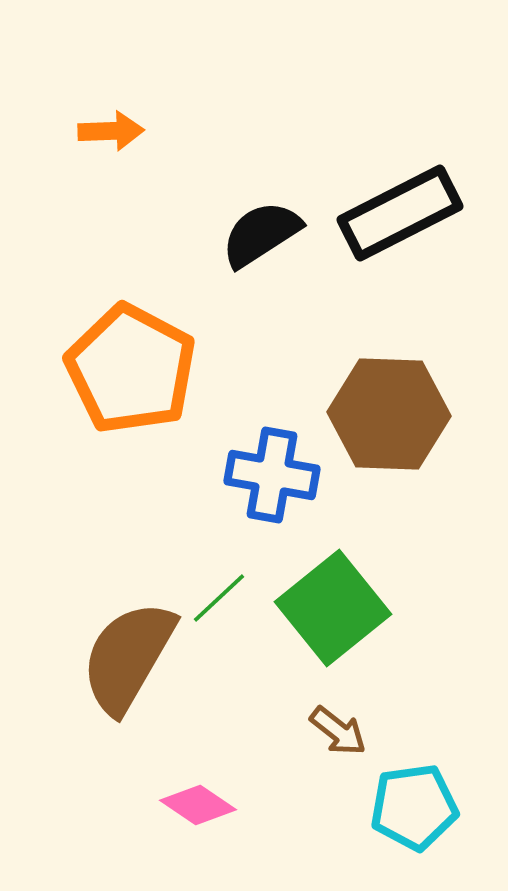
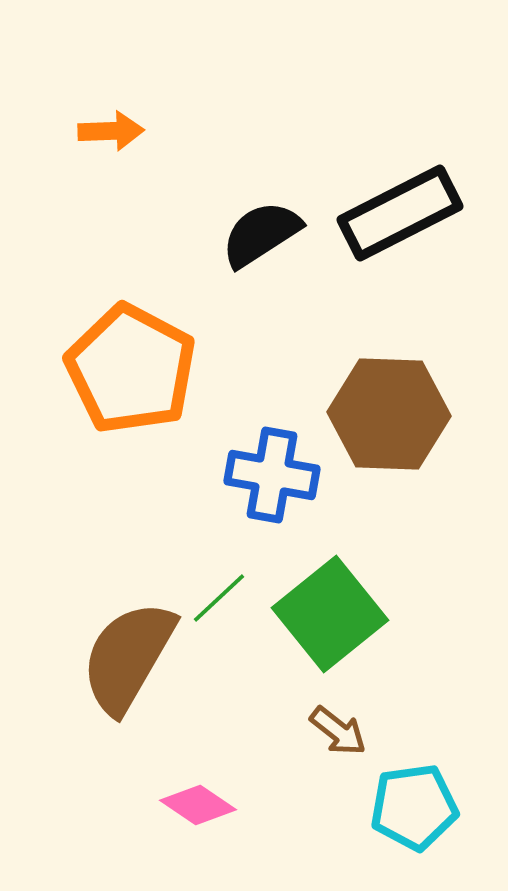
green square: moved 3 px left, 6 px down
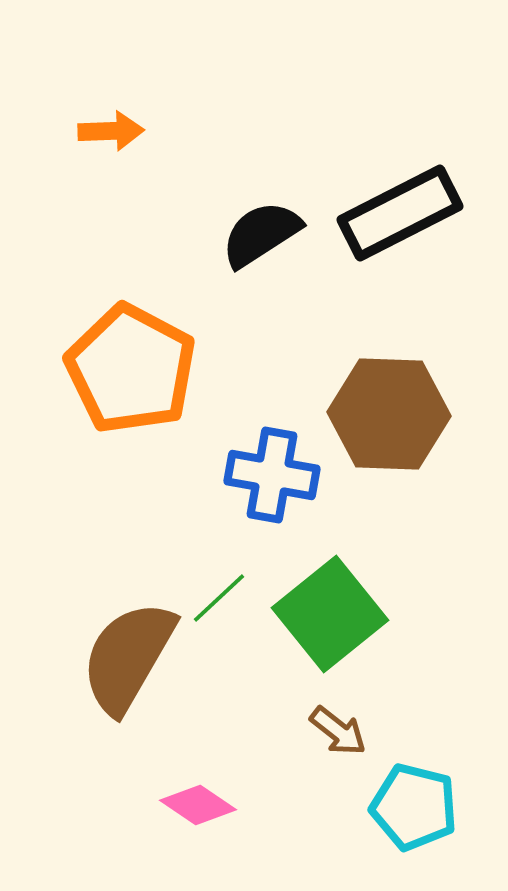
cyan pentagon: rotated 22 degrees clockwise
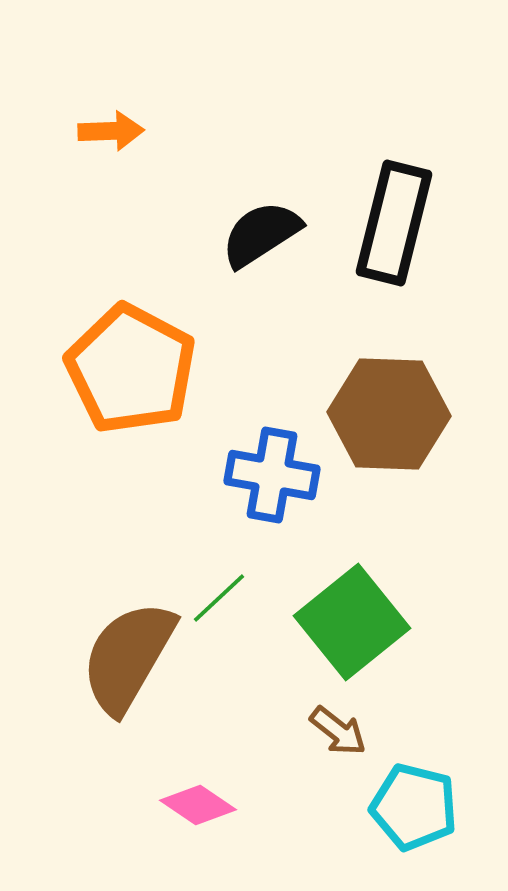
black rectangle: moved 6 px left, 10 px down; rotated 49 degrees counterclockwise
green square: moved 22 px right, 8 px down
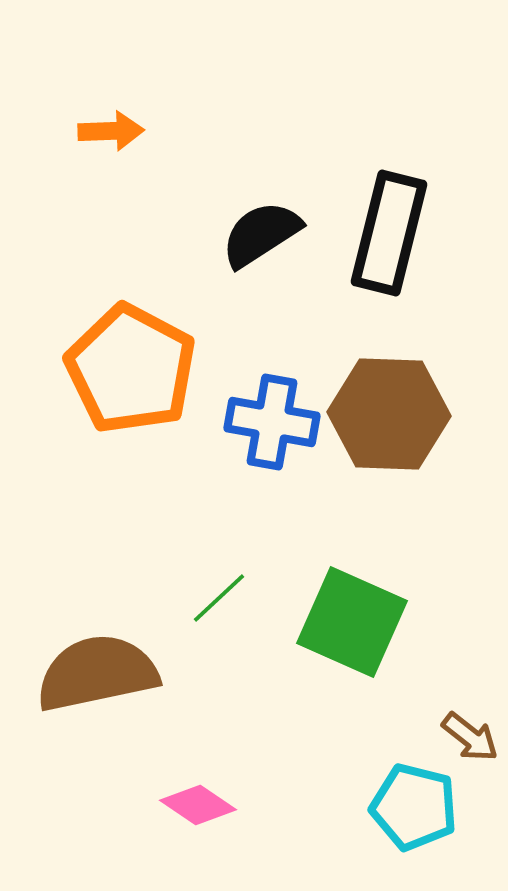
black rectangle: moved 5 px left, 10 px down
blue cross: moved 53 px up
green square: rotated 27 degrees counterclockwise
brown semicircle: moved 31 px left, 16 px down; rotated 48 degrees clockwise
brown arrow: moved 132 px right, 6 px down
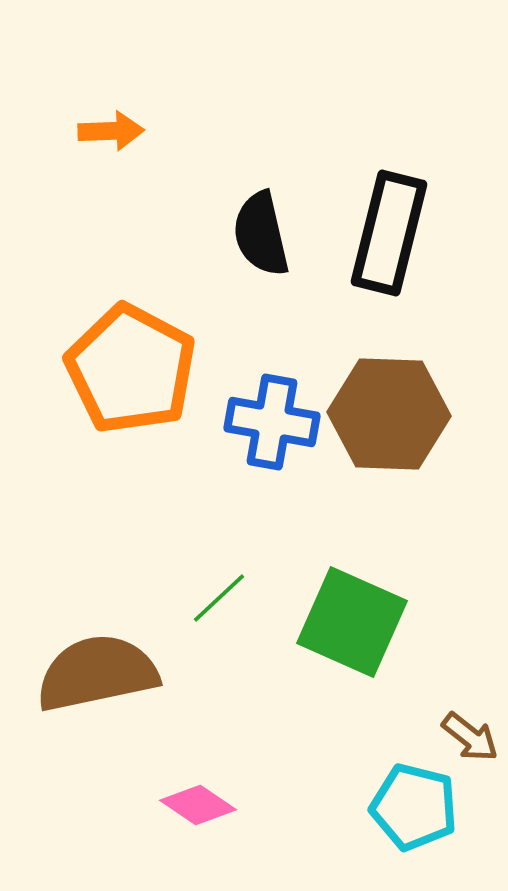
black semicircle: rotated 70 degrees counterclockwise
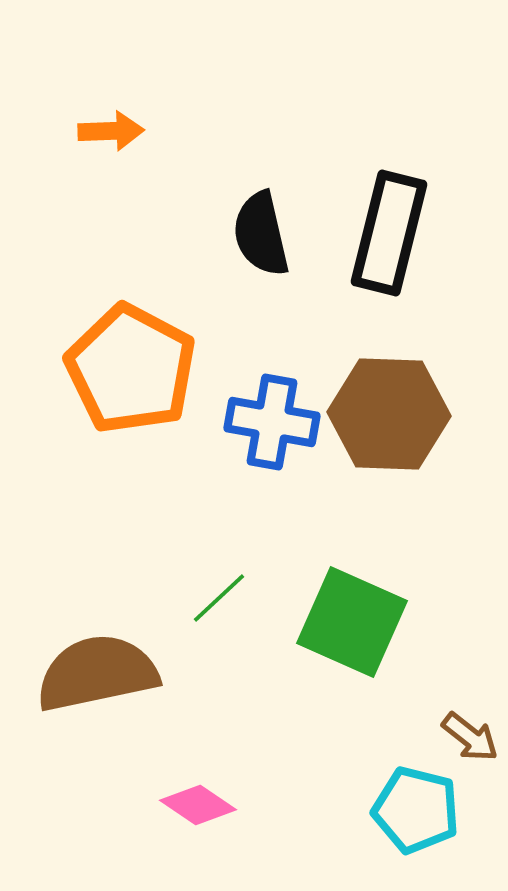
cyan pentagon: moved 2 px right, 3 px down
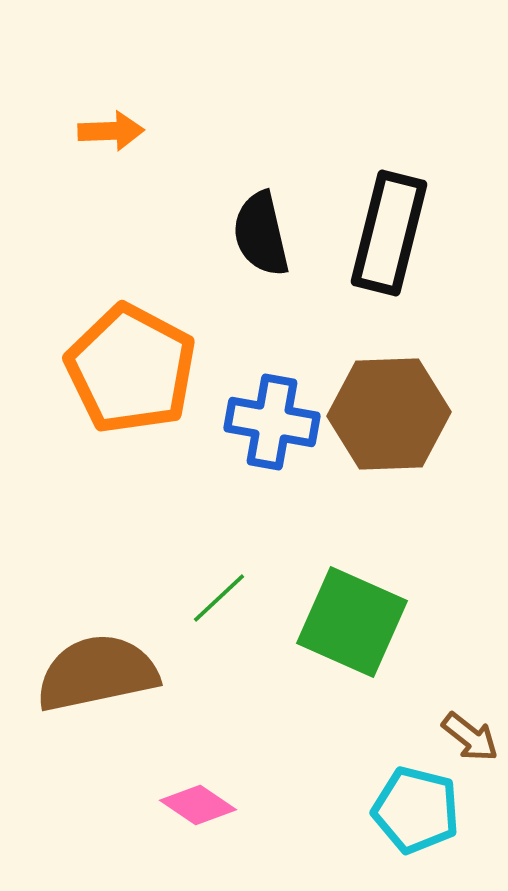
brown hexagon: rotated 4 degrees counterclockwise
